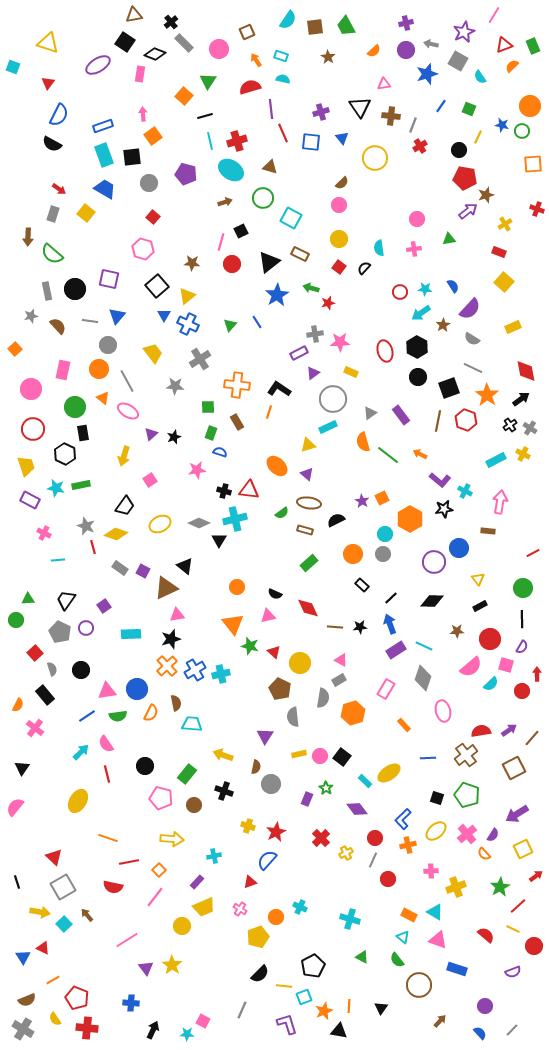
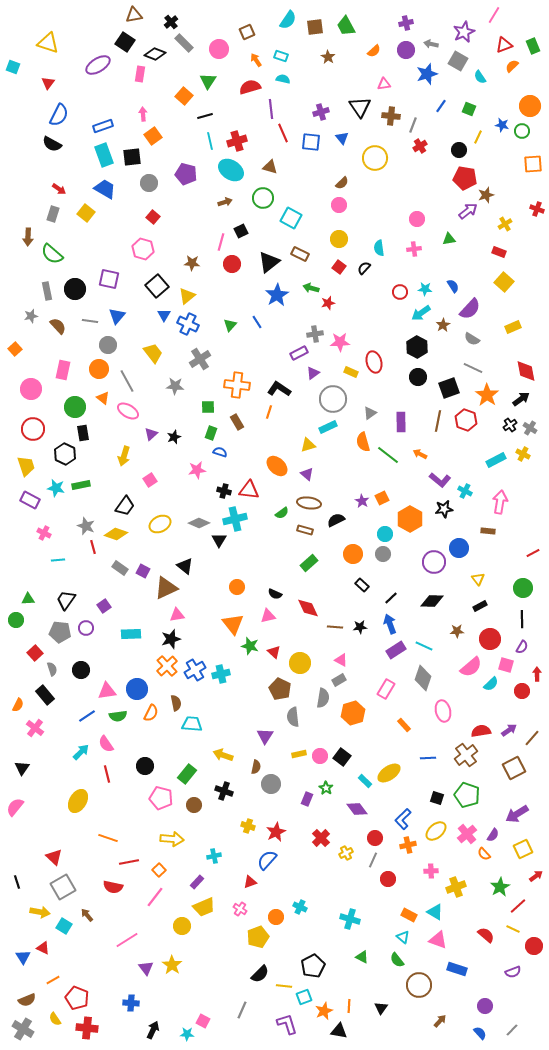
red ellipse at (385, 351): moved 11 px left, 11 px down
purple rectangle at (401, 415): moved 7 px down; rotated 36 degrees clockwise
gray pentagon at (60, 632): rotated 20 degrees counterclockwise
cyan square at (64, 924): moved 2 px down; rotated 14 degrees counterclockwise
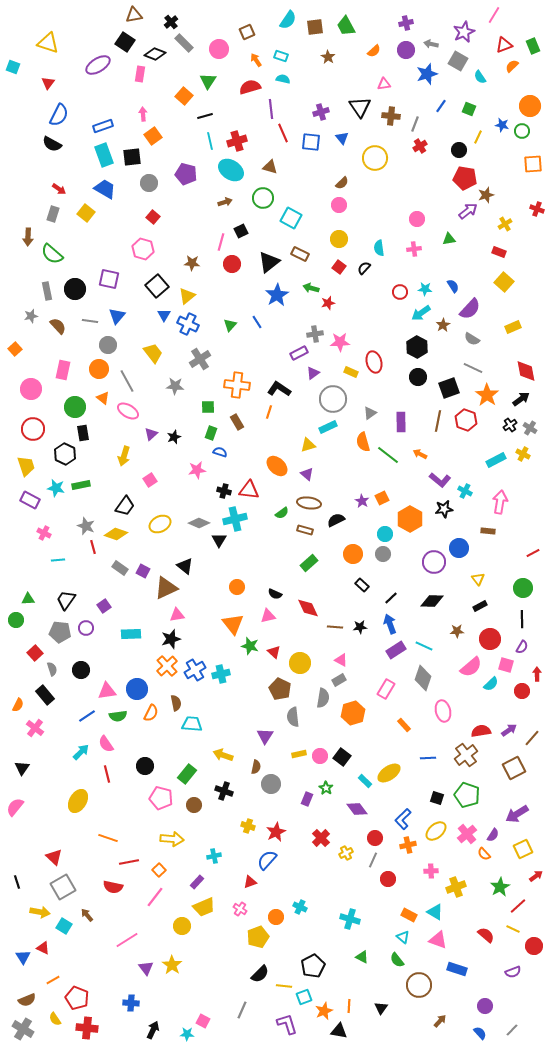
gray line at (413, 125): moved 2 px right, 1 px up
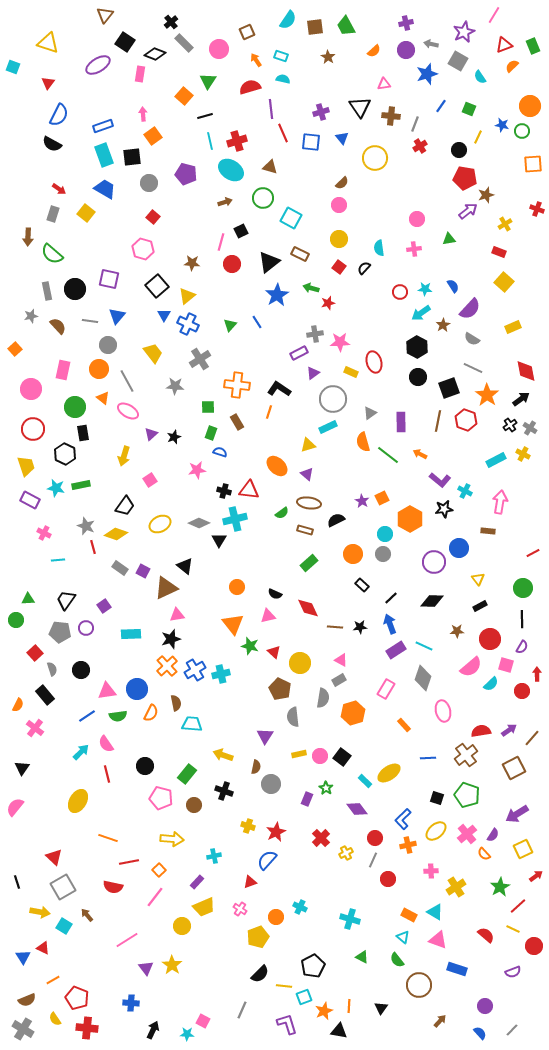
brown triangle at (134, 15): moved 29 px left; rotated 42 degrees counterclockwise
yellow cross at (456, 887): rotated 12 degrees counterclockwise
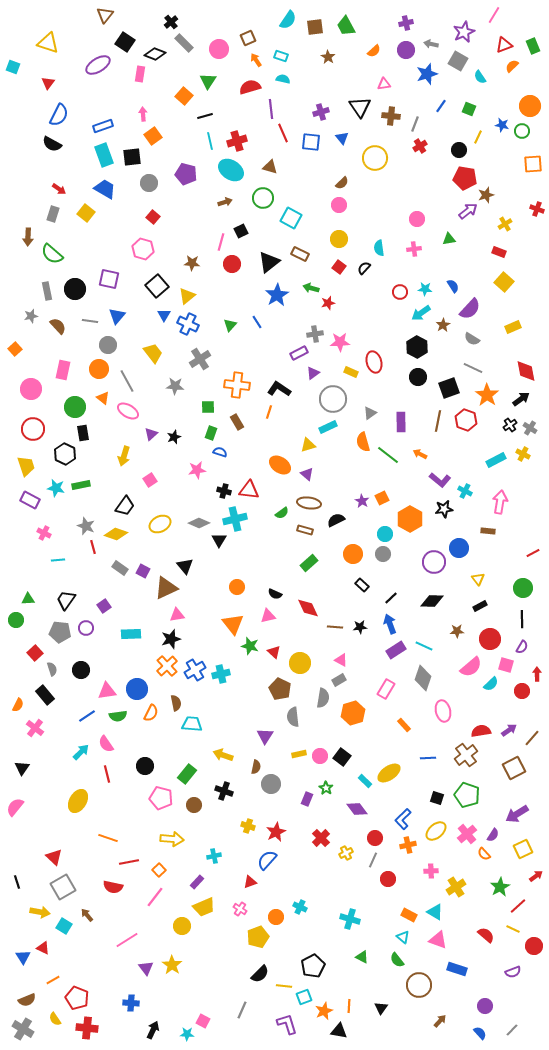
brown square at (247, 32): moved 1 px right, 6 px down
orange ellipse at (277, 466): moved 3 px right, 1 px up; rotated 10 degrees counterclockwise
black triangle at (185, 566): rotated 12 degrees clockwise
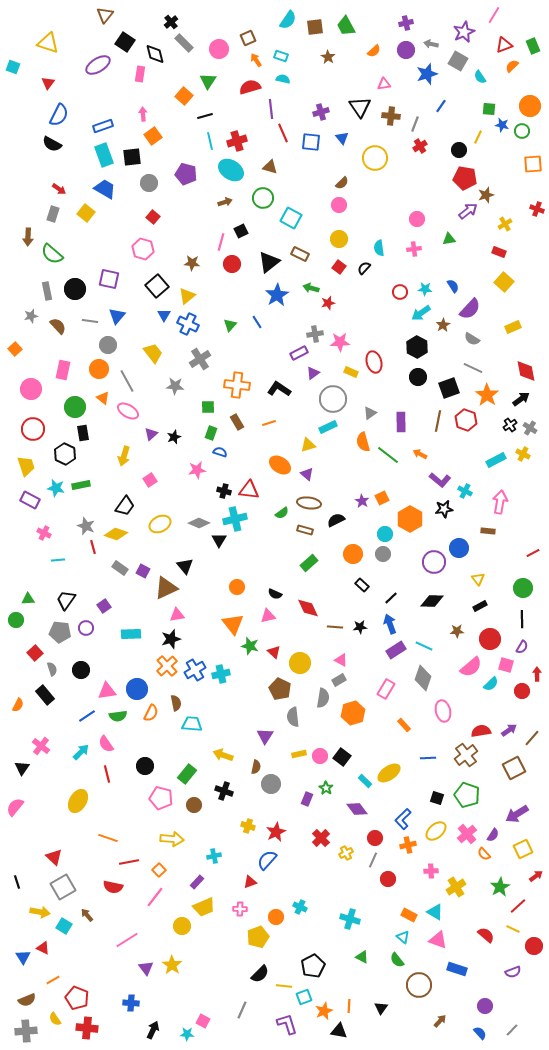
black diamond at (155, 54): rotated 55 degrees clockwise
green square at (469, 109): moved 20 px right; rotated 16 degrees counterclockwise
orange line at (269, 412): moved 11 px down; rotated 56 degrees clockwise
pink cross at (35, 728): moved 6 px right, 18 px down
pink cross at (240, 909): rotated 32 degrees counterclockwise
gray cross at (23, 1029): moved 3 px right, 2 px down; rotated 35 degrees counterclockwise
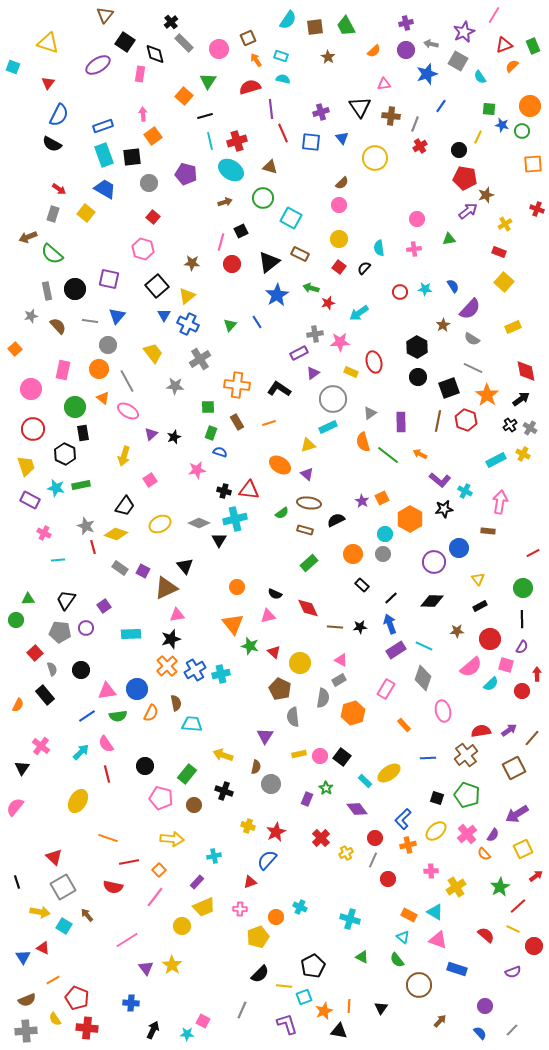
brown arrow at (28, 237): rotated 66 degrees clockwise
cyan arrow at (421, 313): moved 62 px left
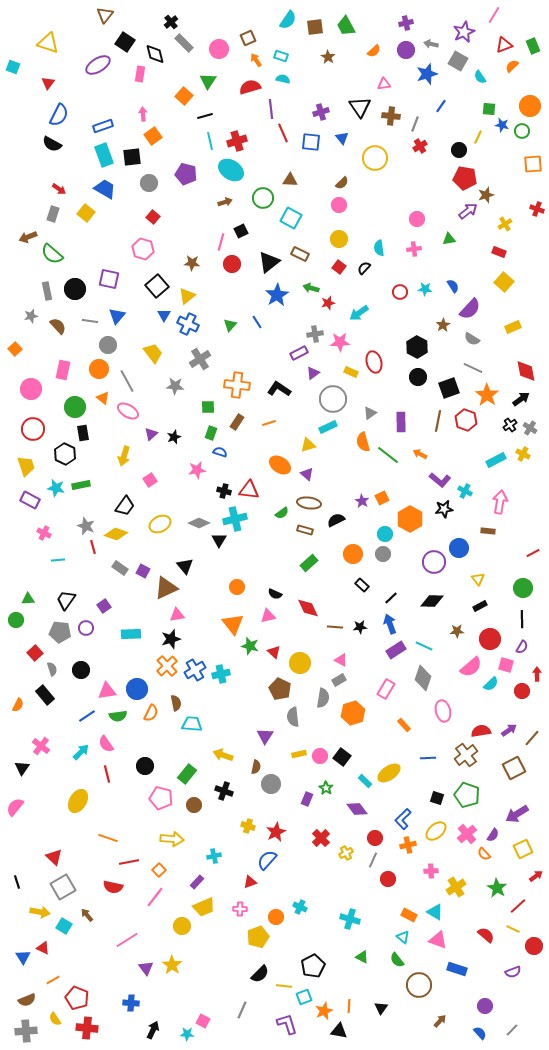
brown triangle at (270, 167): moved 20 px right, 13 px down; rotated 14 degrees counterclockwise
brown rectangle at (237, 422): rotated 63 degrees clockwise
green star at (500, 887): moved 3 px left, 1 px down; rotated 12 degrees counterclockwise
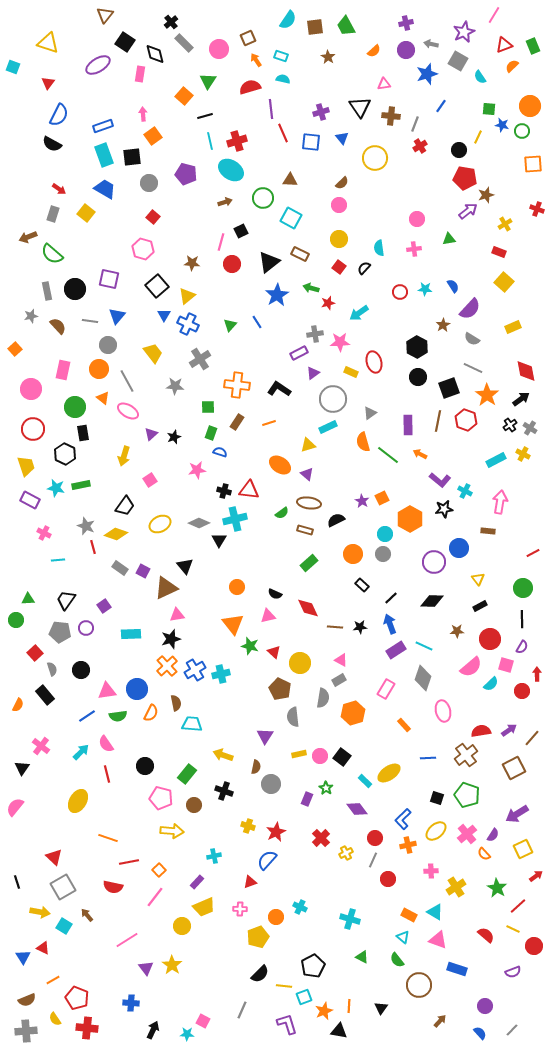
purple rectangle at (401, 422): moved 7 px right, 3 px down
yellow arrow at (172, 839): moved 8 px up
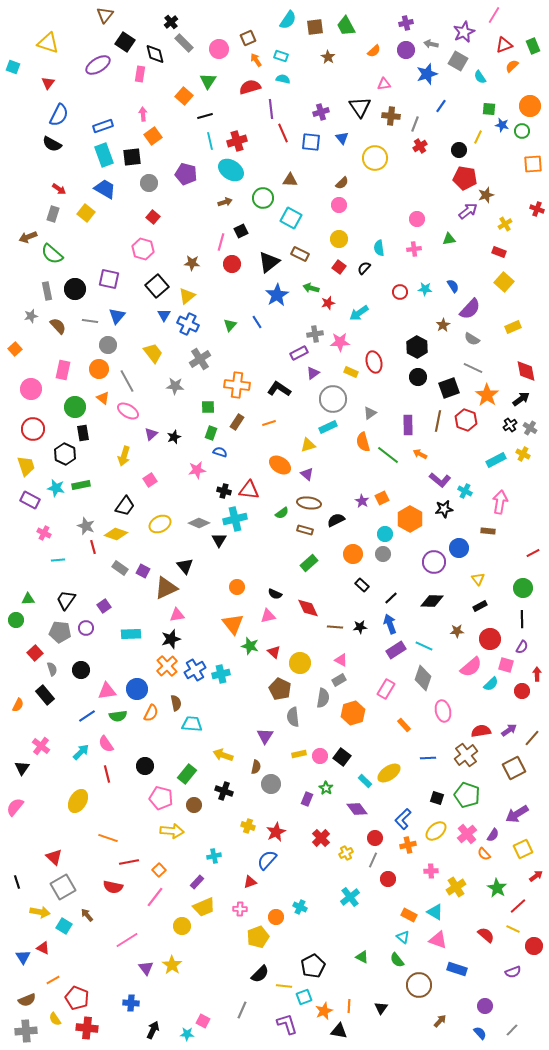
cyan cross at (350, 919): moved 22 px up; rotated 36 degrees clockwise
